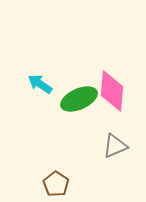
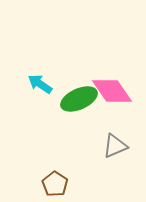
pink diamond: rotated 39 degrees counterclockwise
brown pentagon: moved 1 px left
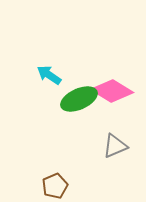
cyan arrow: moved 9 px right, 9 px up
pink diamond: rotated 24 degrees counterclockwise
brown pentagon: moved 2 px down; rotated 15 degrees clockwise
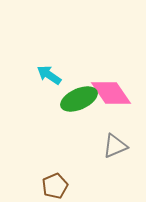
pink diamond: moved 1 px left, 2 px down; rotated 24 degrees clockwise
